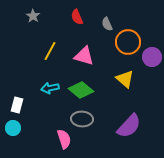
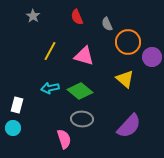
green diamond: moved 1 px left, 1 px down
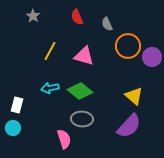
orange circle: moved 4 px down
yellow triangle: moved 9 px right, 17 px down
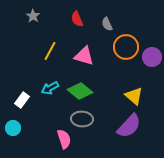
red semicircle: moved 2 px down
orange circle: moved 2 px left, 1 px down
cyan arrow: rotated 18 degrees counterclockwise
white rectangle: moved 5 px right, 5 px up; rotated 21 degrees clockwise
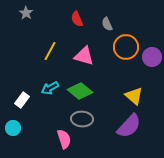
gray star: moved 7 px left, 3 px up
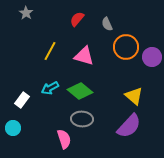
red semicircle: rotated 63 degrees clockwise
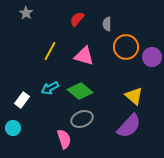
gray semicircle: rotated 24 degrees clockwise
gray ellipse: rotated 25 degrees counterclockwise
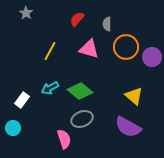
pink triangle: moved 5 px right, 7 px up
purple semicircle: moved 1 px left, 1 px down; rotated 76 degrees clockwise
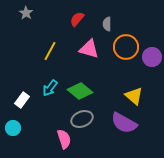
cyan arrow: rotated 24 degrees counterclockwise
purple semicircle: moved 4 px left, 4 px up
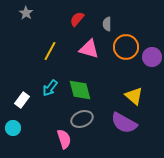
green diamond: moved 1 px up; rotated 35 degrees clockwise
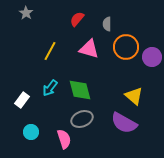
cyan circle: moved 18 px right, 4 px down
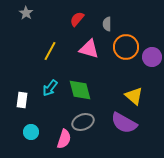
white rectangle: rotated 28 degrees counterclockwise
gray ellipse: moved 1 px right, 3 px down
pink semicircle: rotated 36 degrees clockwise
